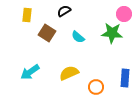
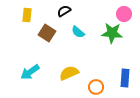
cyan semicircle: moved 5 px up
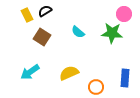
black semicircle: moved 19 px left
yellow rectangle: rotated 32 degrees counterclockwise
brown square: moved 5 px left, 4 px down
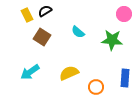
green star: moved 7 px down
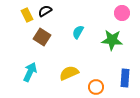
pink circle: moved 2 px left, 1 px up
cyan semicircle: rotated 80 degrees clockwise
cyan arrow: rotated 150 degrees clockwise
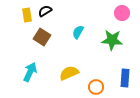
yellow rectangle: rotated 16 degrees clockwise
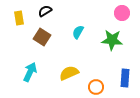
yellow rectangle: moved 8 px left, 3 px down
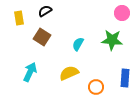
cyan semicircle: moved 12 px down
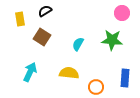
yellow rectangle: moved 1 px right, 1 px down
yellow semicircle: rotated 30 degrees clockwise
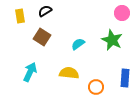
yellow rectangle: moved 3 px up
green star: rotated 20 degrees clockwise
cyan semicircle: rotated 24 degrees clockwise
